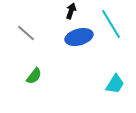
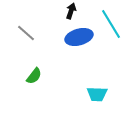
cyan trapezoid: moved 18 px left, 10 px down; rotated 60 degrees clockwise
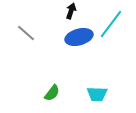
cyan line: rotated 68 degrees clockwise
green semicircle: moved 18 px right, 17 px down
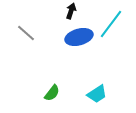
cyan trapezoid: rotated 35 degrees counterclockwise
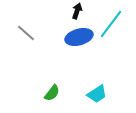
black arrow: moved 6 px right
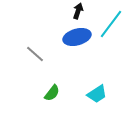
black arrow: moved 1 px right
gray line: moved 9 px right, 21 px down
blue ellipse: moved 2 px left
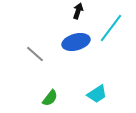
cyan line: moved 4 px down
blue ellipse: moved 1 px left, 5 px down
green semicircle: moved 2 px left, 5 px down
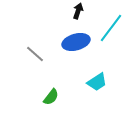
cyan trapezoid: moved 12 px up
green semicircle: moved 1 px right, 1 px up
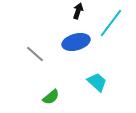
cyan line: moved 5 px up
cyan trapezoid: rotated 105 degrees counterclockwise
green semicircle: rotated 12 degrees clockwise
